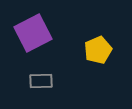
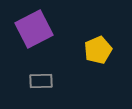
purple square: moved 1 px right, 4 px up
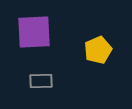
purple square: moved 3 px down; rotated 24 degrees clockwise
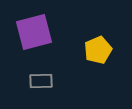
purple square: rotated 12 degrees counterclockwise
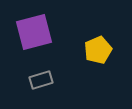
gray rectangle: moved 1 px up; rotated 15 degrees counterclockwise
